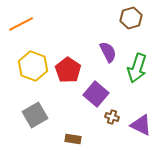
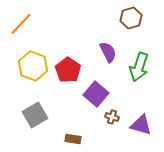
orange line: rotated 20 degrees counterclockwise
green arrow: moved 2 px right, 1 px up
purple triangle: rotated 10 degrees counterclockwise
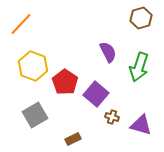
brown hexagon: moved 10 px right
red pentagon: moved 3 px left, 12 px down
brown rectangle: rotated 35 degrees counterclockwise
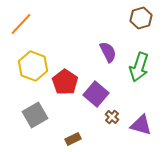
brown cross: rotated 24 degrees clockwise
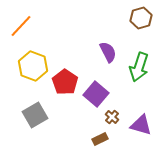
orange line: moved 2 px down
brown rectangle: moved 27 px right
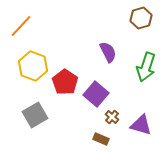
green arrow: moved 7 px right
brown rectangle: moved 1 px right; rotated 49 degrees clockwise
